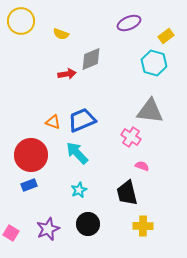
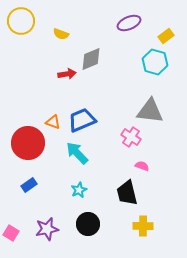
cyan hexagon: moved 1 px right, 1 px up
red circle: moved 3 px left, 12 px up
blue rectangle: rotated 14 degrees counterclockwise
purple star: moved 1 px left; rotated 10 degrees clockwise
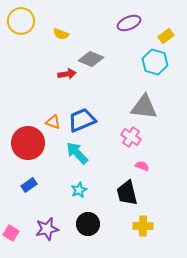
gray diamond: rotated 45 degrees clockwise
gray triangle: moved 6 px left, 4 px up
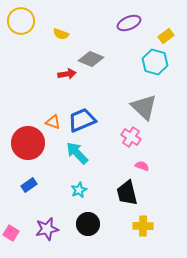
gray triangle: rotated 36 degrees clockwise
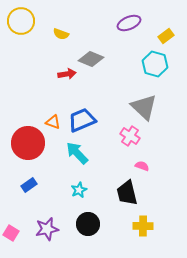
cyan hexagon: moved 2 px down
pink cross: moved 1 px left, 1 px up
